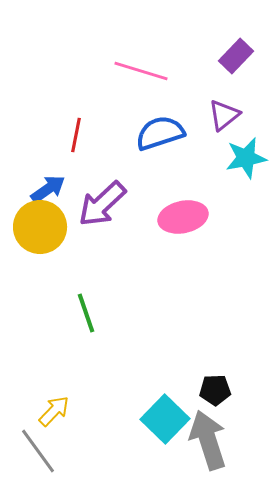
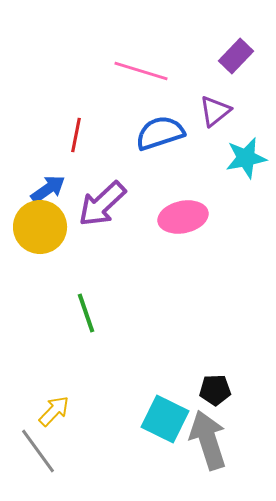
purple triangle: moved 9 px left, 4 px up
cyan square: rotated 18 degrees counterclockwise
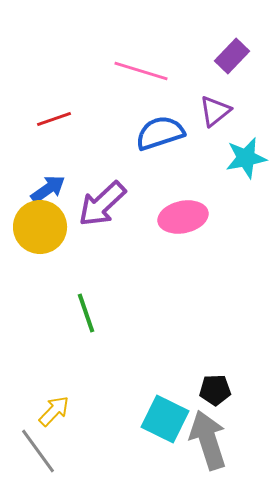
purple rectangle: moved 4 px left
red line: moved 22 px left, 16 px up; rotated 60 degrees clockwise
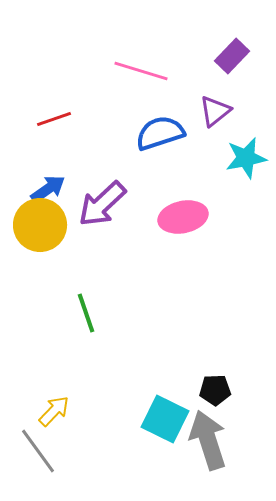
yellow circle: moved 2 px up
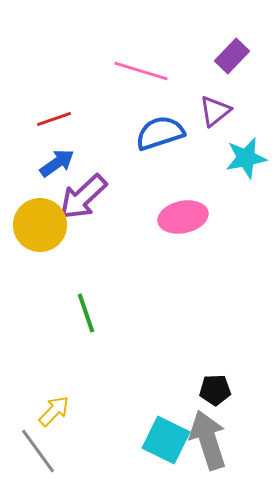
blue arrow: moved 9 px right, 26 px up
purple arrow: moved 19 px left, 7 px up
cyan square: moved 1 px right, 21 px down
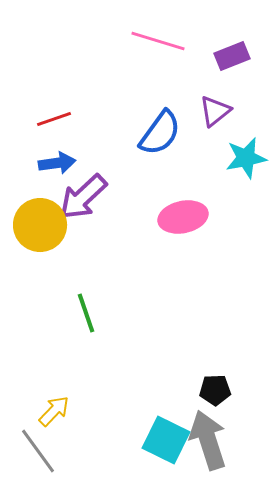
purple rectangle: rotated 24 degrees clockwise
pink line: moved 17 px right, 30 px up
blue semicircle: rotated 144 degrees clockwise
blue arrow: rotated 27 degrees clockwise
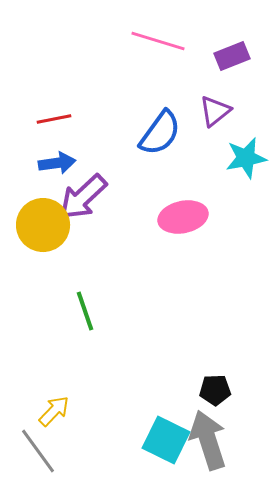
red line: rotated 8 degrees clockwise
yellow circle: moved 3 px right
green line: moved 1 px left, 2 px up
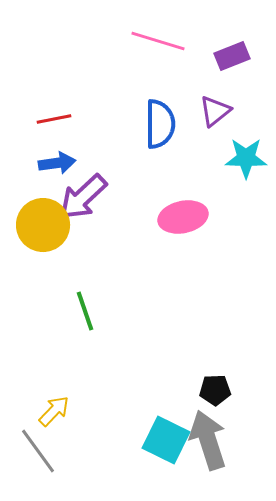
blue semicircle: moved 9 px up; rotated 36 degrees counterclockwise
cyan star: rotated 12 degrees clockwise
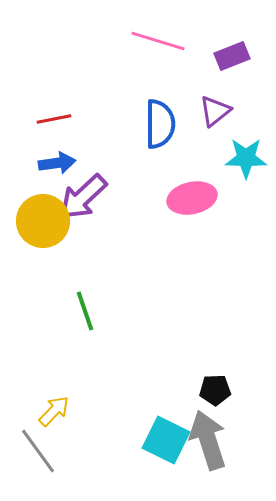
pink ellipse: moved 9 px right, 19 px up
yellow circle: moved 4 px up
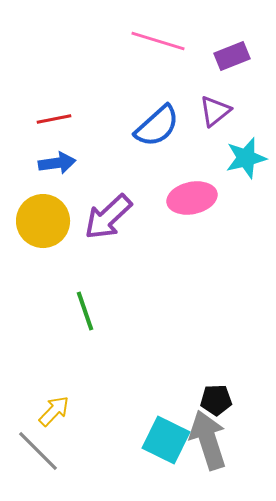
blue semicircle: moved 3 px left, 2 px down; rotated 48 degrees clockwise
cyan star: rotated 15 degrees counterclockwise
purple arrow: moved 25 px right, 20 px down
black pentagon: moved 1 px right, 10 px down
gray line: rotated 9 degrees counterclockwise
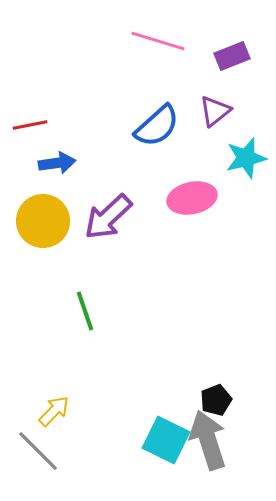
red line: moved 24 px left, 6 px down
black pentagon: rotated 20 degrees counterclockwise
